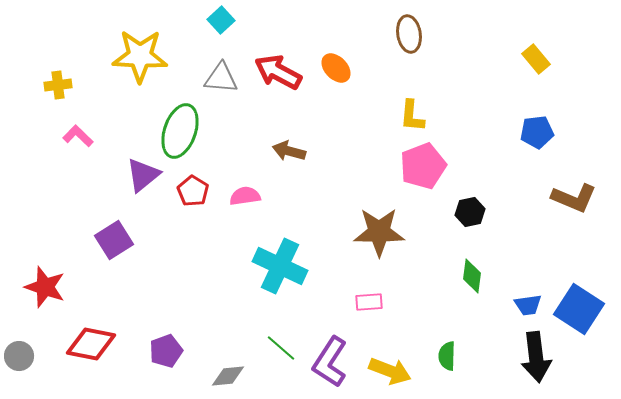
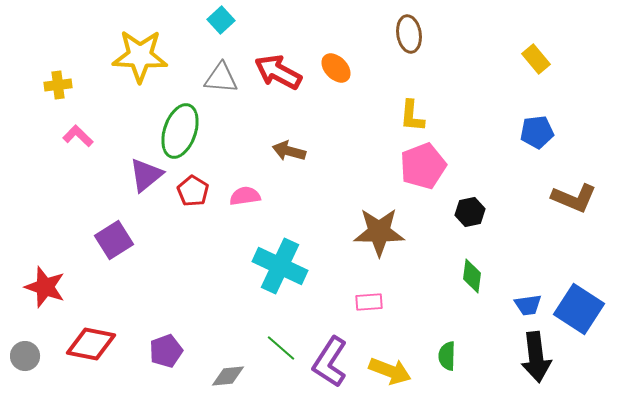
purple triangle: moved 3 px right
gray circle: moved 6 px right
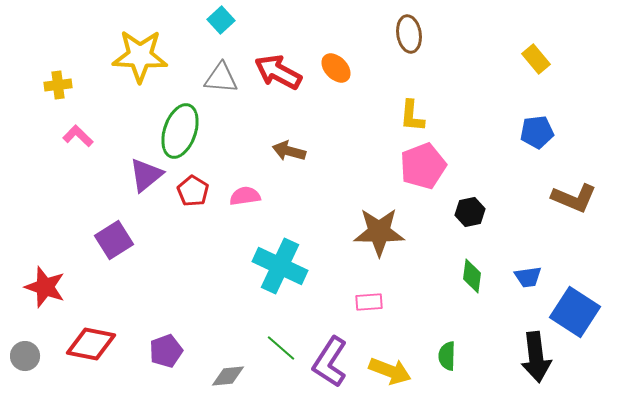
blue trapezoid: moved 28 px up
blue square: moved 4 px left, 3 px down
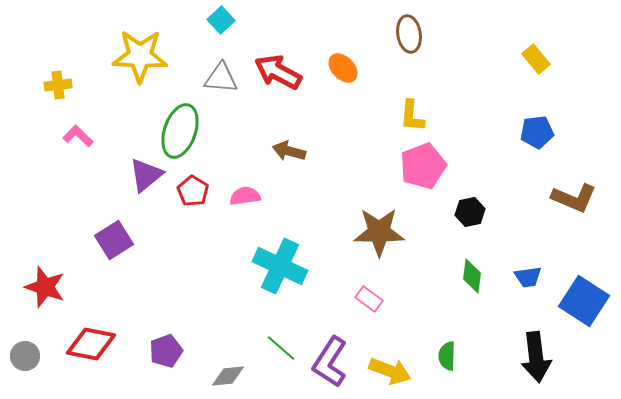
orange ellipse: moved 7 px right
pink rectangle: moved 3 px up; rotated 40 degrees clockwise
blue square: moved 9 px right, 11 px up
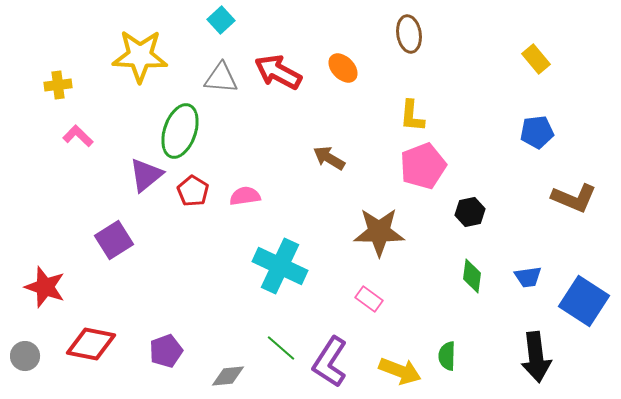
brown arrow: moved 40 px right, 7 px down; rotated 16 degrees clockwise
yellow arrow: moved 10 px right
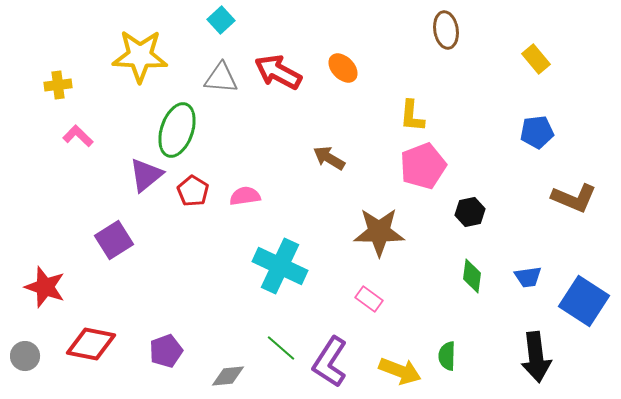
brown ellipse: moved 37 px right, 4 px up
green ellipse: moved 3 px left, 1 px up
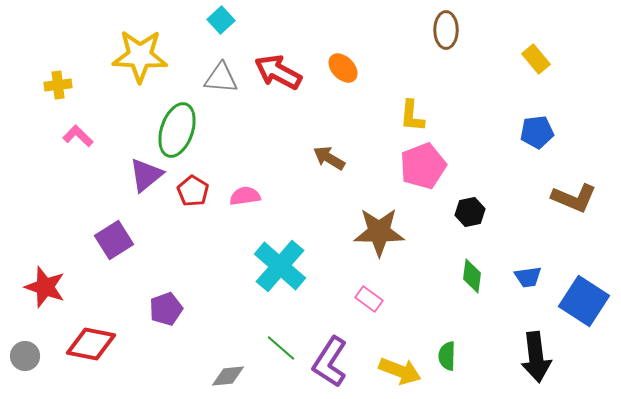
brown ellipse: rotated 9 degrees clockwise
cyan cross: rotated 16 degrees clockwise
purple pentagon: moved 42 px up
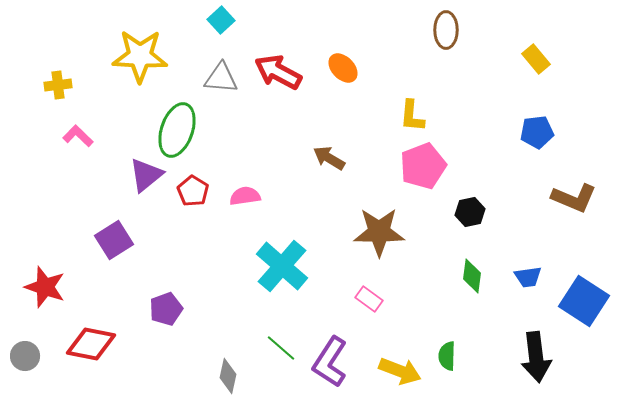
cyan cross: moved 2 px right
gray diamond: rotated 72 degrees counterclockwise
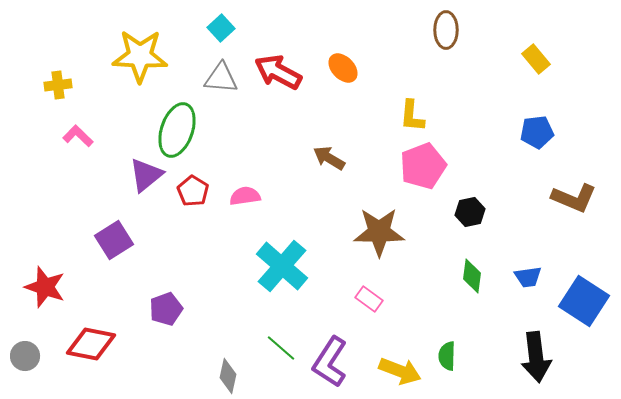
cyan square: moved 8 px down
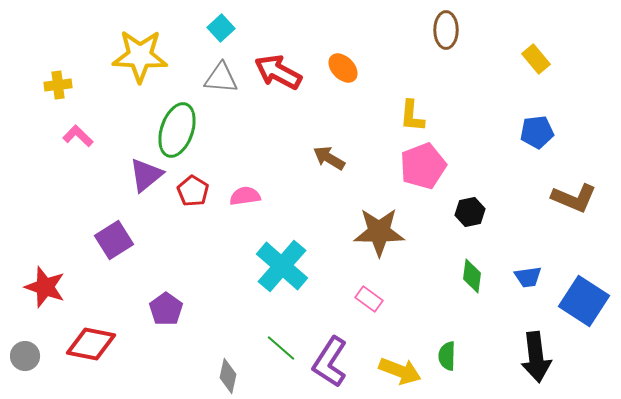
purple pentagon: rotated 16 degrees counterclockwise
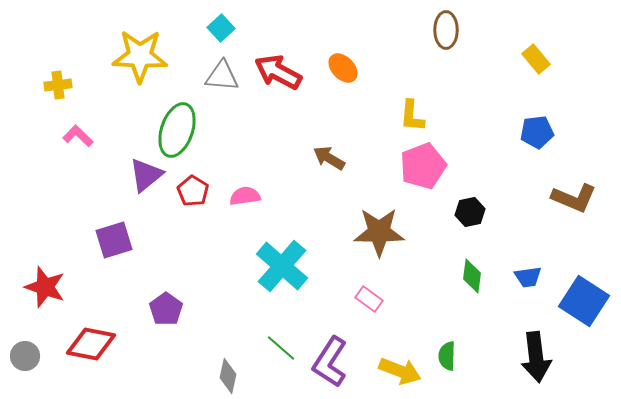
gray triangle: moved 1 px right, 2 px up
purple square: rotated 15 degrees clockwise
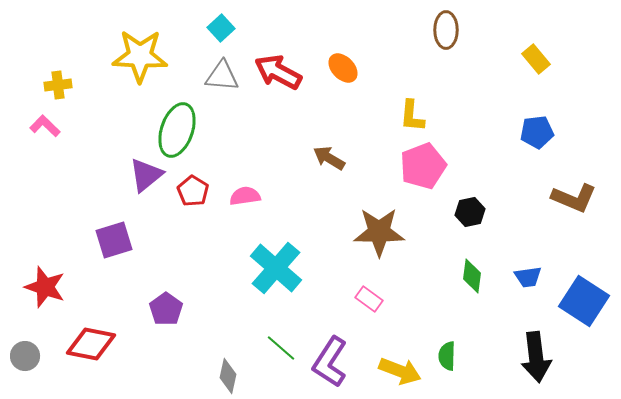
pink L-shape: moved 33 px left, 10 px up
cyan cross: moved 6 px left, 2 px down
